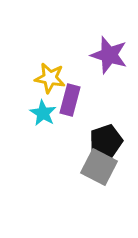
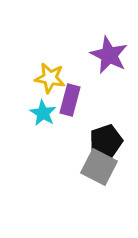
purple star: rotated 9 degrees clockwise
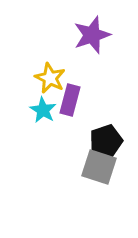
purple star: moved 17 px left, 20 px up; rotated 27 degrees clockwise
yellow star: rotated 16 degrees clockwise
cyan star: moved 3 px up
gray square: rotated 9 degrees counterclockwise
